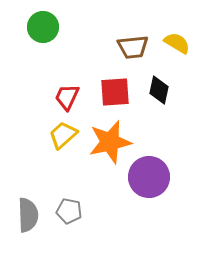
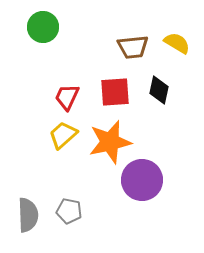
purple circle: moved 7 px left, 3 px down
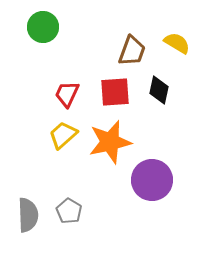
brown trapezoid: moved 1 px left, 4 px down; rotated 64 degrees counterclockwise
red trapezoid: moved 3 px up
purple circle: moved 10 px right
gray pentagon: rotated 20 degrees clockwise
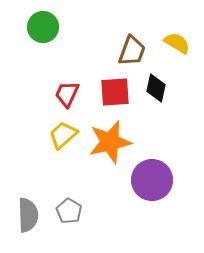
black diamond: moved 3 px left, 2 px up
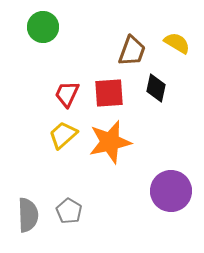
red square: moved 6 px left, 1 px down
purple circle: moved 19 px right, 11 px down
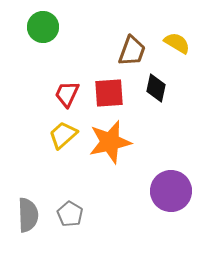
gray pentagon: moved 1 px right, 3 px down
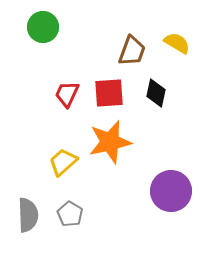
black diamond: moved 5 px down
yellow trapezoid: moved 27 px down
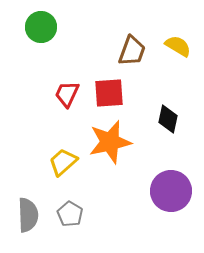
green circle: moved 2 px left
yellow semicircle: moved 1 px right, 3 px down
black diamond: moved 12 px right, 26 px down
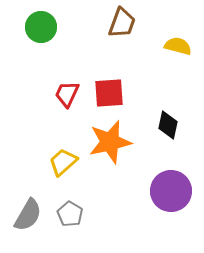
yellow semicircle: rotated 16 degrees counterclockwise
brown trapezoid: moved 10 px left, 28 px up
black diamond: moved 6 px down
gray semicircle: rotated 32 degrees clockwise
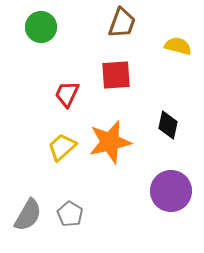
red square: moved 7 px right, 18 px up
yellow trapezoid: moved 1 px left, 15 px up
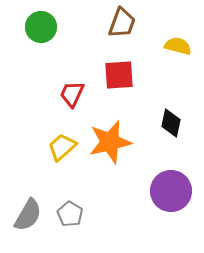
red square: moved 3 px right
red trapezoid: moved 5 px right
black diamond: moved 3 px right, 2 px up
